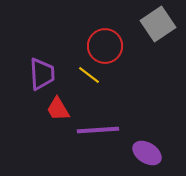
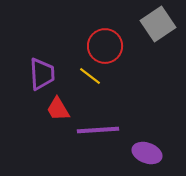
yellow line: moved 1 px right, 1 px down
purple ellipse: rotated 12 degrees counterclockwise
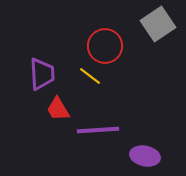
purple ellipse: moved 2 px left, 3 px down; rotated 8 degrees counterclockwise
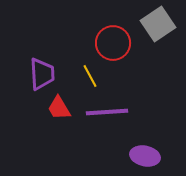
red circle: moved 8 px right, 3 px up
yellow line: rotated 25 degrees clockwise
red trapezoid: moved 1 px right, 1 px up
purple line: moved 9 px right, 18 px up
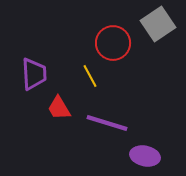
purple trapezoid: moved 8 px left
purple line: moved 11 px down; rotated 21 degrees clockwise
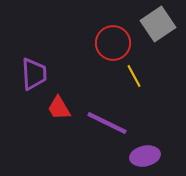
yellow line: moved 44 px right
purple line: rotated 9 degrees clockwise
purple ellipse: rotated 24 degrees counterclockwise
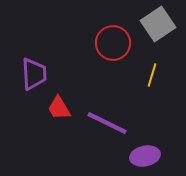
yellow line: moved 18 px right, 1 px up; rotated 45 degrees clockwise
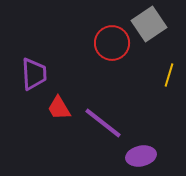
gray square: moved 9 px left
red circle: moved 1 px left
yellow line: moved 17 px right
purple line: moved 4 px left; rotated 12 degrees clockwise
purple ellipse: moved 4 px left
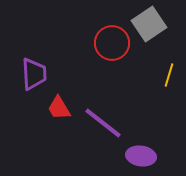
purple ellipse: rotated 20 degrees clockwise
